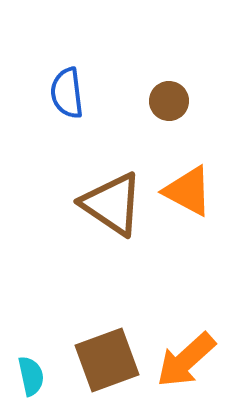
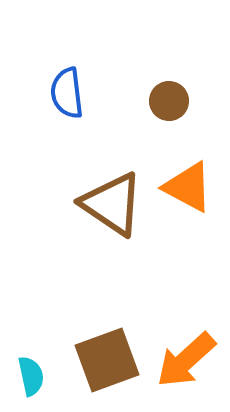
orange triangle: moved 4 px up
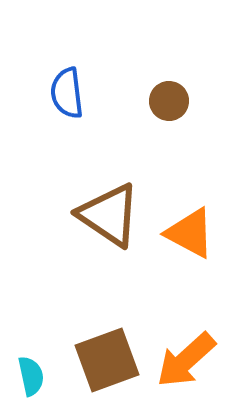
orange triangle: moved 2 px right, 46 px down
brown triangle: moved 3 px left, 11 px down
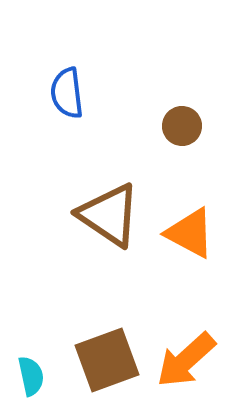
brown circle: moved 13 px right, 25 px down
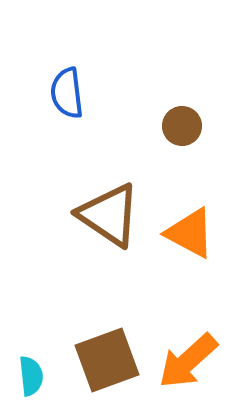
orange arrow: moved 2 px right, 1 px down
cyan semicircle: rotated 6 degrees clockwise
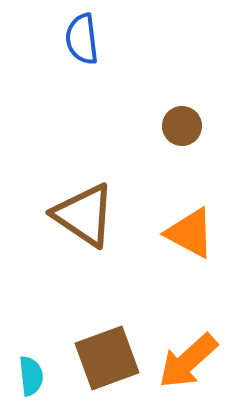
blue semicircle: moved 15 px right, 54 px up
brown triangle: moved 25 px left
brown square: moved 2 px up
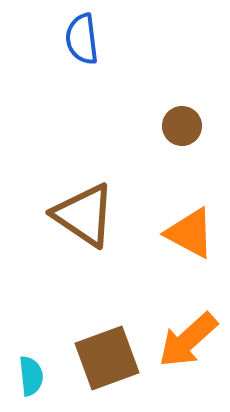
orange arrow: moved 21 px up
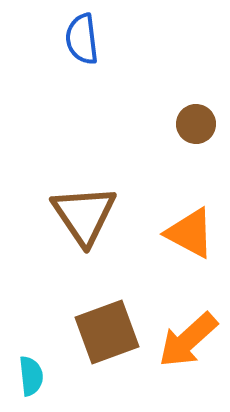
brown circle: moved 14 px right, 2 px up
brown triangle: rotated 22 degrees clockwise
brown square: moved 26 px up
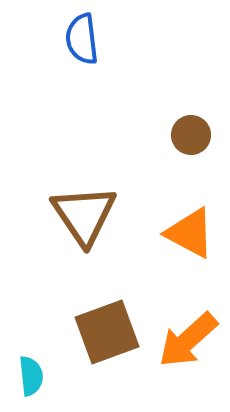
brown circle: moved 5 px left, 11 px down
